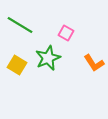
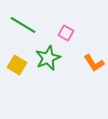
green line: moved 3 px right
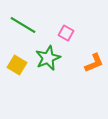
orange L-shape: rotated 80 degrees counterclockwise
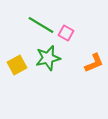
green line: moved 18 px right
green star: rotated 10 degrees clockwise
yellow square: rotated 30 degrees clockwise
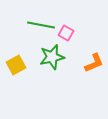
green line: rotated 20 degrees counterclockwise
green star: moved 4 px right, 1 px up
yellow square: moved 1 px left
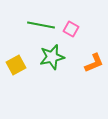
pink square: moved 5 px right, 4 px up
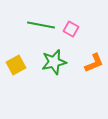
green star: moved 2 px right, 5 px down
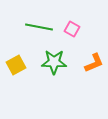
green line: moved 2 px left, 2 px down
pink square: moved 1 px right
green star: rotated 15 degrees clockwise
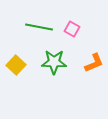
yellow square: rotated 18 degrees counterclockwise
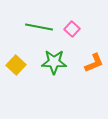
pink square: rotated 14 degrees clockwise
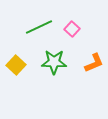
green line: rotated 36 degrees counterclockwise
